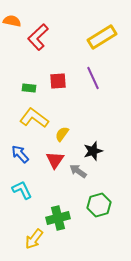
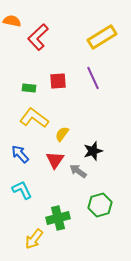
green hexagon: moved 1 px right
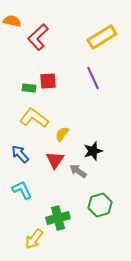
red square: moved 10 px left
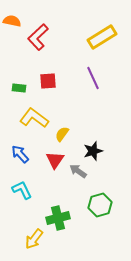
green rectangle: moved 10 px left
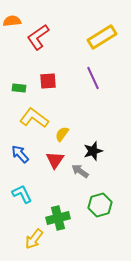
orange semicircle: rotated 18 degrees counterclockwise
red L-shape: rotated 8 degrees clockwise
gray arrow: moved 2 px right
cyan L-shape: moved 4 px down
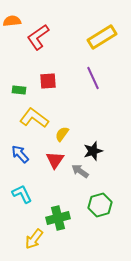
green rectangle: moved 2 px down
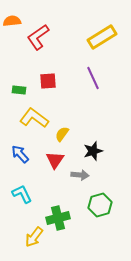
gray arrow: moved 4 px down; rotated 150 degrees clockwise
yellow arrow: moved 2 px up
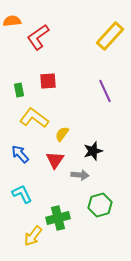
yellow rectangle: moved 8 px right, 1 px up; rotated 16 degrees counterclockwise
purple line: moved 12 px right, 13 px down
green rectangle: rotated 72 degrees clockwise
yellow arrow: moved 1 px left, 1 px up
